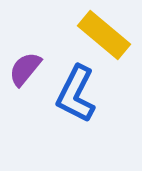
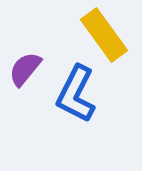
yellow rectangle: rotated 14 degrees clockwise
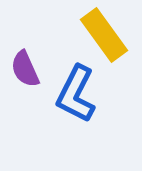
purple semicircle: rotated 63 degrees counterclockwise
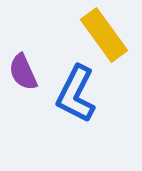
purple semicircle: moved 2 px left, 3 px down
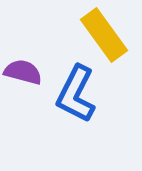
purple semicircle: rotated 129 degrees clockwise
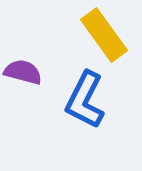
blue L-shape: moved 9 px right, 6 px down
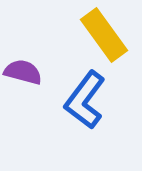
blue L-shape: rotated 10 degrees clockwise
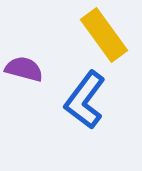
purple semicircle: moved 1 px right, 3 px up
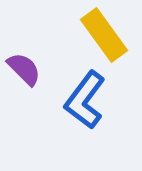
purple semicircle: rotated 30 degrees clockwise
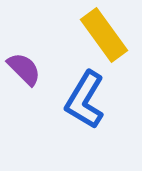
blue L-shape: rotated 6 degrees counterclockwise
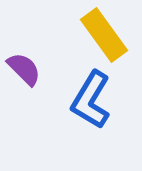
blue L-shape: moved 6 px right
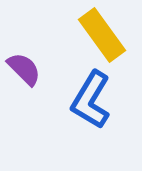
yellow rectangle: moved 2 px left
